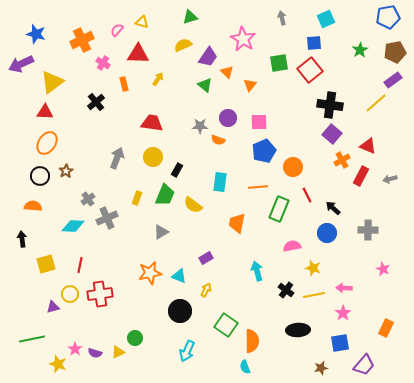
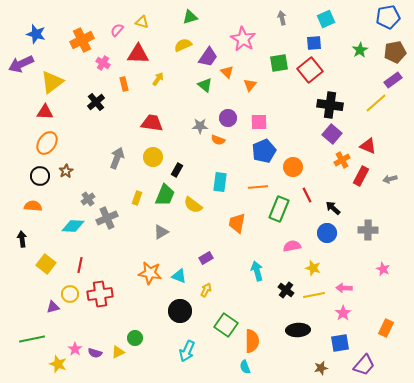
yellow square at (46, 264): rotated 36 degrees counterclockwise
orange star at (150, 273): rotated 20 degrees clockwise
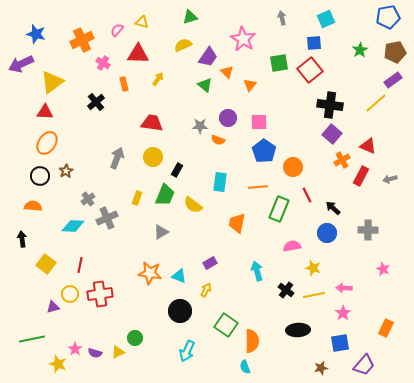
blue pentagon at (264, 151): rotated 15 degrees counterclockwise
purple rectangle at (206, 258): moved 4 px right, 5 px down
